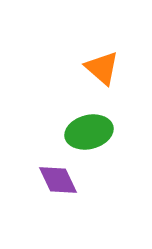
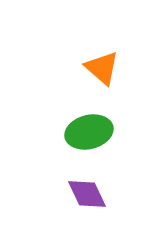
purple diamond: moved 29 px right, 14 px down
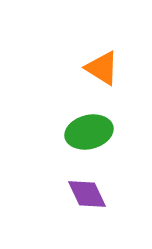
orange triangle: rotated 9 degrees counterclockwise
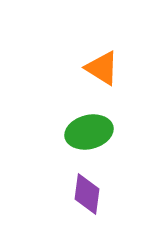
purple diamond: rotated 33 degrees clockwise
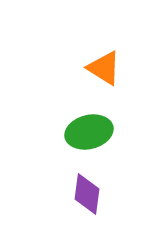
orange triangle: moved 2 px right
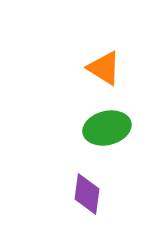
green ellipse: moved 18 px right, 4 px up
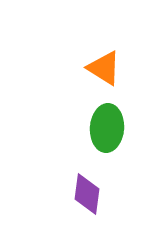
green ellipse: rotated 72 degrees counterclockwise
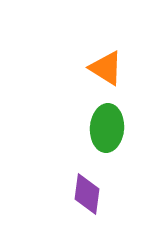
orange triangle: moved 2 px right
